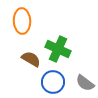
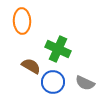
brown semicircle: moved 7 px down
gray semicircle: rotated 12 degrees counterclockwise
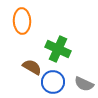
brown semicircle: moved 1 px right, 1 px down
gray semicircle: moved 1 px left, 1 px down
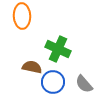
orange ellipse: moved 5 px up
brown semicircle: rotated 18 degrees counterclockwise
gray semicircle: rotated 24 degrees clockwise
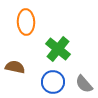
orange ellipse: moved 4 px right, 6 px down
green cross: rotated 15 degrees clockwise
brown semicircle: moved 17 px left
